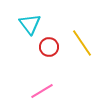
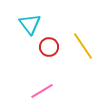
yellow line: moved 1 px right, 3 px down
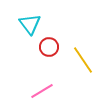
yellow line: moved 14 px down
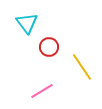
cyan triangle: moved 3 px left, 1 px up
yellow line: moved 1 px left, 7 px down
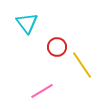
red circle: moved 8 px right
yellow line: moved 2 px up
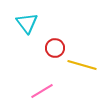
red circle: moved 2 px left, 1 px down
yellow line: rotated 40 degrees counterclockwise
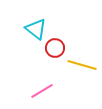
cyan triangle: moved 9 px right, 6 px down; rotated 15 degrees counterclockwise
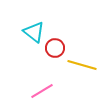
cyan triangle: moved 2 px left, 3 px down
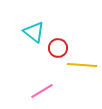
red circle: moved 3 px right
yellow line: rotated 12 degrees counterclockwise
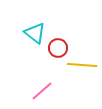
cyan triangle: moved 1 px right, 1 px down
pink line: rotated 10 degrees counterclockwise
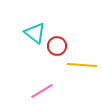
red circle: moved 1 px left, 2 px up
pink line: rotated 10 degrees clockwise
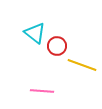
yellow line: rotated 16 degrees clockwise
pink line: rotated 35 degrees clockwise
